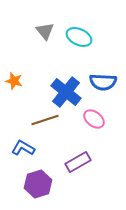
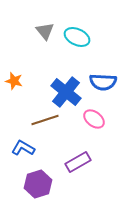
cyan ellipse: moved 2 px left
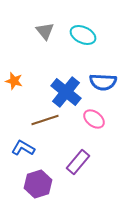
cyan ellipse: moved 6 px right, 2 px up
purple rectangle: rotated 20 degrees counterclockwise
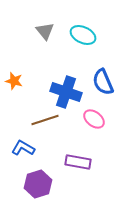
blue semicircle: rotated 64 degrees clockwise
blue cross: rotated 20 degrees counterclockwise
purple rectangle: rotated 60 degrees clockwise
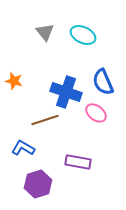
gray triangle: moved 1 px down
pink ellipse: moved 2 px right, 6 px up
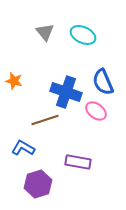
pink ellipse: moved 2 px up
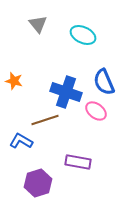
gray triangle: moved 7 px left, 8 px up
blue semicircle: moved 1 px right
blue L-shape: moved 2 px left, 7 px up
purple hexagon: moved 1 px up
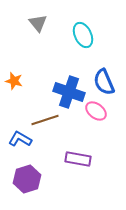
gray triangle: moved 1 px up
cyan ellipse: rotated 40 degrees clockwise
blue cross: moved 3 px right
blue L-shape: moved 1 px left, 2 px up
purple rectangle: moved 3 px up
purple hexagon: moved 11 px left, 4 px up
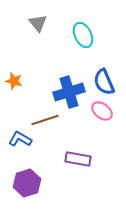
blue cross: rotated 36 degrees counterclockwise
pink ellipse: moved 6 px right
purple hexagon: moved 4 px down
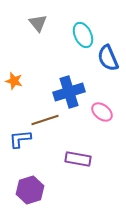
blue semicircle: moved 4 px right, 24 px up
pink ellipse: moved 1 px down
blue L-shape: rotated 35 degrees counterclockwise
purple hexagon: moved 3 px right, 7 px down
